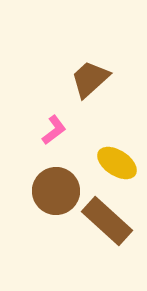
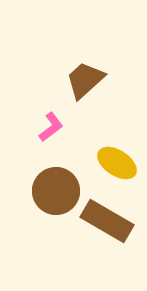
brown trapezoid: moved 5 px left, 1 px down
pink L-shape: moved 3 px left, 3 px up
brown rectangle: rotated 12 degrees counterclockwise
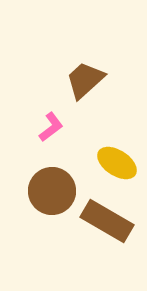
brown circle: moved 4 px left
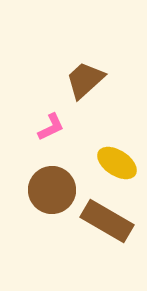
pink L-shape: rotated 12 degrees clockwise
brown circle: moved 1 px up
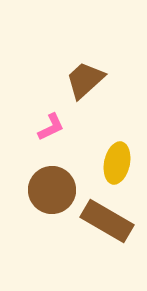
yellow ellipse: rotated 69 degrees clockwise
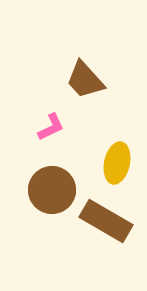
brown trapezoid: rotated 90 degrees counterclockwise
brown rectangle: moved 1 px left
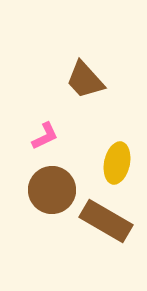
pink L-shape: moved 6 px left, 9 px down
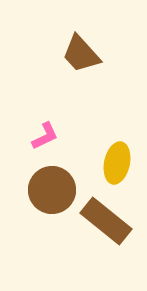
brown trapezoid: moved 4 px left, 26 px up
brown rectangle: rotated 9 degrees clockwise
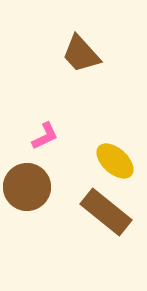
yellow ellipse: moved 2 px left, 2 px up; rotated 60 degrees counterclockwise
brown circle: moved 25 px left, 3 px up
brown rectangle: moved 9 px up
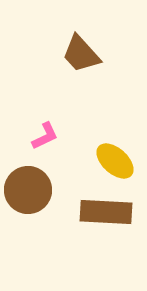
brown circle: moved 1 px right, 3 px down
brown rectangle: rotated 36 degrees counterclockwise
